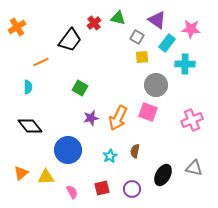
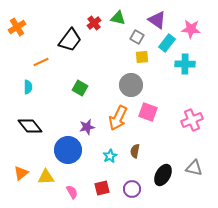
gray circle: moved 25 px left
purple star: moved 4 px left, 9 px down
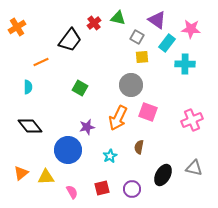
brown semicircle: moved 4 px right, 4 px up
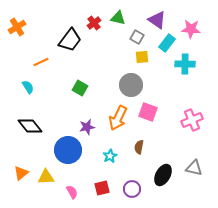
cyan semicircle: rotated 32 degrees counterclockwise
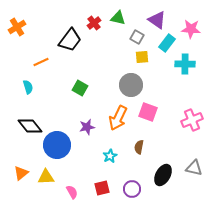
cyan semicircle: rotated 16 degrees clockwise
blue circle: moved 11 px left, 5 px up
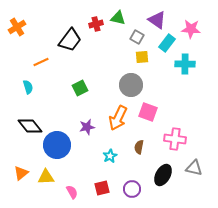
red cross: moved 2 px right, 1 px down; rotated 24 degrees clockwise
green square: rotated 35 degrees clockwise
pink cross: moved 17 px left, 19 px down; rotated 30 degrees clockwise
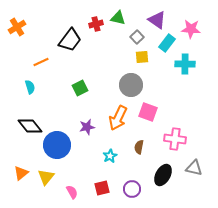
gray square: rotated 16 degrees clockwise
cyan semicircle: moved 2 px right
yellow triangle: rotated 48 degrees counterclockwise
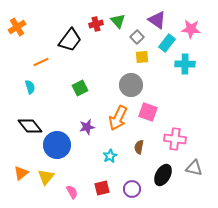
green triangle: moved 3 px down; rotated 35 degrees clockwise
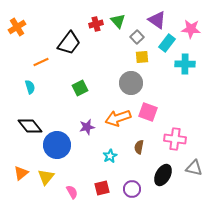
black trapezoid: moved 1 px left, 3 px down
gray circle: moved 2 px up
orange arrow: rotated 45 degrees clockwise
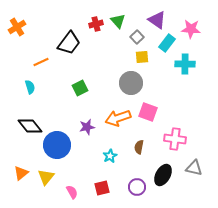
purple circle: moved 5 px right, 2 px up
